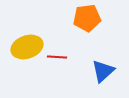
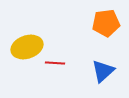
orange pentagon: moved 19 px right, 5 px down
red line: moved 2 px left, 6 px down
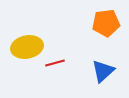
yellow ellipse: rotated 8 degrees clockwise
red line: rotated 18 degrees counterclockwise
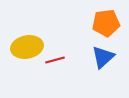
red line: moved 3 px up
blue triangle: moved 14 px up
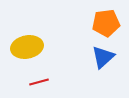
red line: moved 16 px left, 22 px down
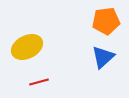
orange pentagon: moved 2 px up
yellow ellipse: rotated 16 degrees counterclockwise
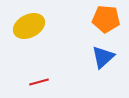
orange pentagon: moved 2 px up; rotated 12 degrees clockwise
yellow ellipse: moved 2 px right, 21 px up
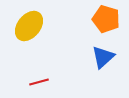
orange pentagon: rotated 12 degrees clockwise
yellow ellipse: rotated 24 degrees counterclockwise
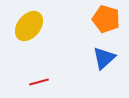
blue triangle: moved 1 px right, 1 px down
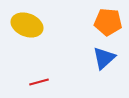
orange pentagon: moved 2 px right, 3 px down; rotated 12 degrees counterclockwise
yellow ellipse: moved 2 px left, 1 px up; rotated 72 degrees clockwise
